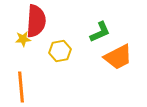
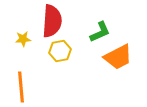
red semicircle: moved 16 px right
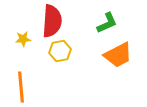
green L-shape: moved 7 px right, 9 px up
orange trapezoid: moved 2 px up
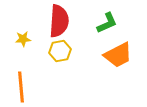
red semicircle: moved 7 px right
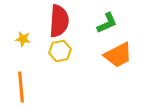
yellow star: rotated 14 degrees clockwise
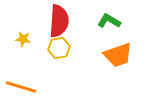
green L-shape: moved 2 px right, 2 px up; rotated 125 degrees counterclockwise
yellow hexagon: moved 1 px left, 3 px up
orange trapezoid: rotated 8 degrees clockwise
orange line: rotated 68 degrees counterclockwise
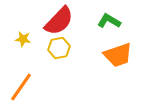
red semicircle: rotated 40 degrees clockwise
orange line: rotated 72 degrees counterclockwise
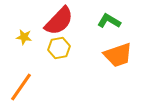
yellow star: moved 1 px right, 2 px up
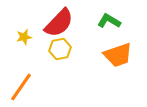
red semicircle: moved 2 px down
yellow star: rotated 21 degrees counterclockwise
yellow hexagon: moved 1 px right, 1 px down
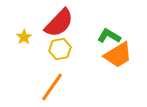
green L-shape: moved 15 px down
yellow star: rotated 21 degrees counterclockwise
orange trapezoid: rotated 12 degrees counterclockwise
orange line: moved 31 px right
